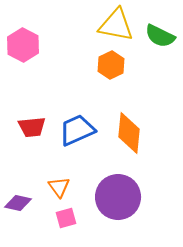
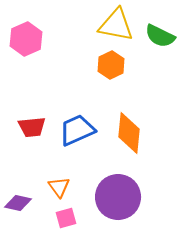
pink hexagon: moved 3 px right, 6 px up; rotated 8 degrees clockwise
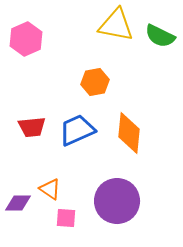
orange hexagon: moved 16 px left, 17 px down; rotated 16 degrees clockwise
orange triangle: moved 9 px left, 2 px down; rotated 20 degrees counterclockwise
purple circle: moved 1 px left, 4 px down
purple diamond: rotated 12 degrees counterclockwise
pink square: rotated 20 degrees clockwise
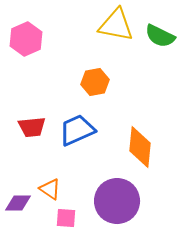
orange diamond: moved 11 px right, 14 px down
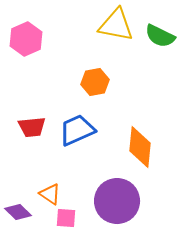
orange triangle: moved 5 px down
purple diamond: moved 9 px down; rotated 44 degrees clockwise
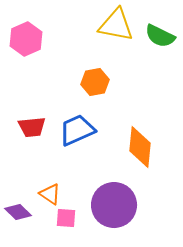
purple circle: moved 3 px left, 4 px down
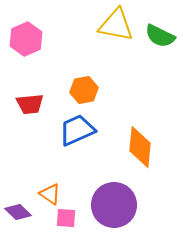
orange hexagon: moved 11 px left, 8 px down
red trapezoid: moved 2 px left, 23 px up
